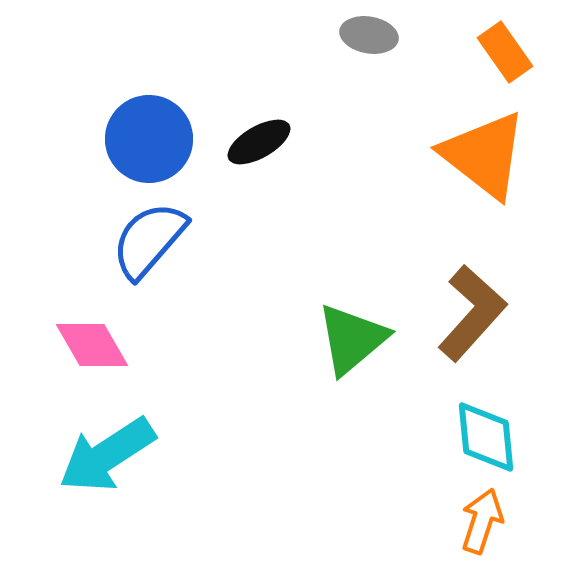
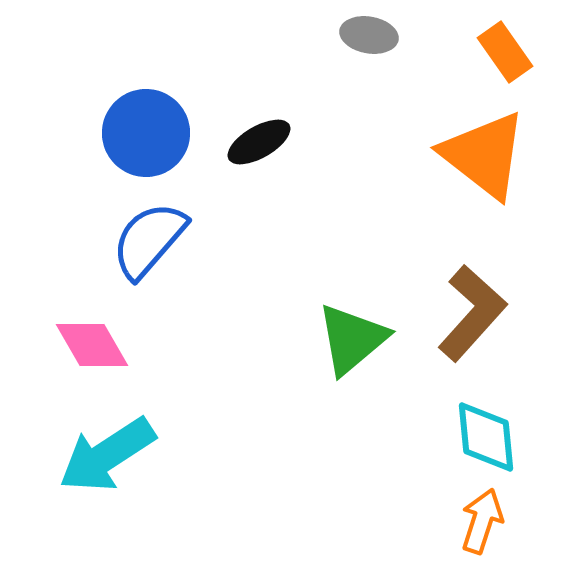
blue circle: moved 3 px left, 6 px up
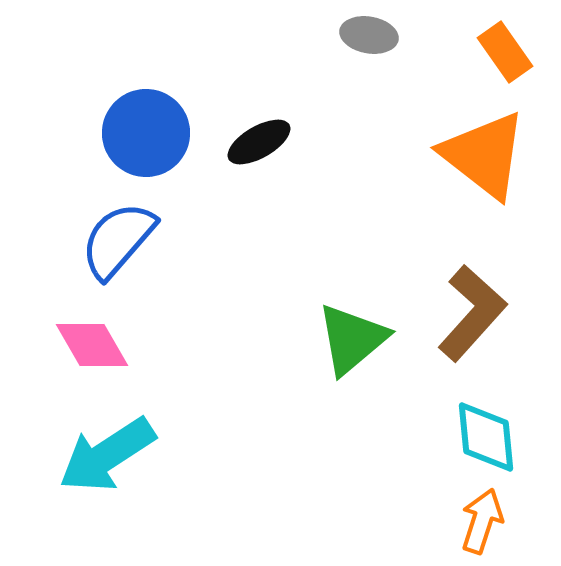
blue semicircle: moved 31 px left
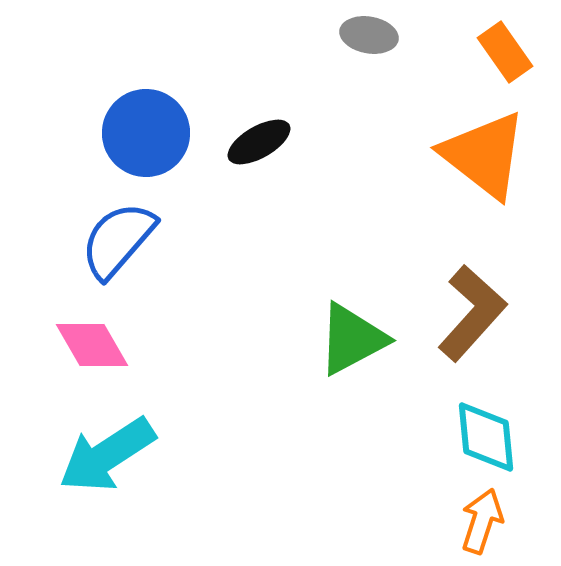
green triangle: rotated 12 degrees clockwise
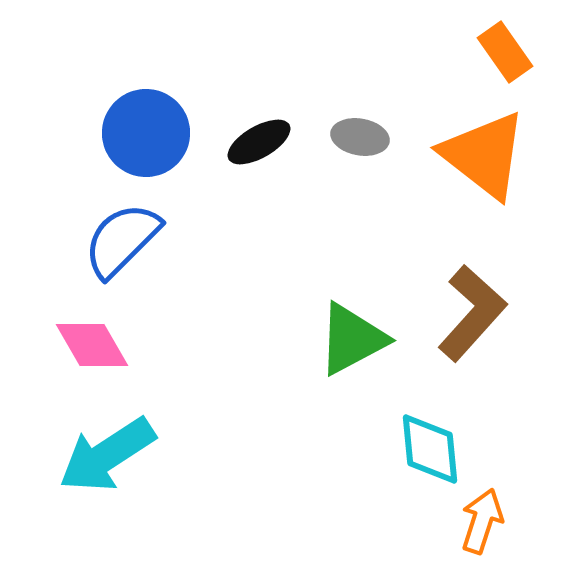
gray ellipse: moved 9 px left, 102 px down
blue semicircle: moved 4 px right; rotated 4 degrees clockwise
cyan diamond: moved 56 px left, 12 px down
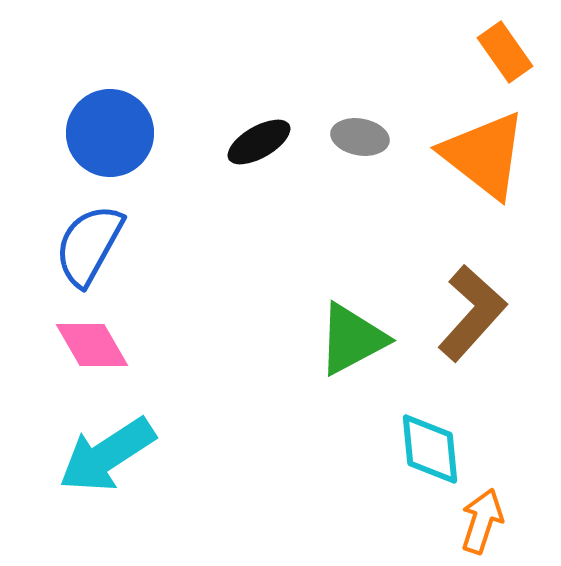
blue circle: moved 36 px left
blue semicircle: moved 33 px left, 5 px down; rotated 16 degrees counterclockwise
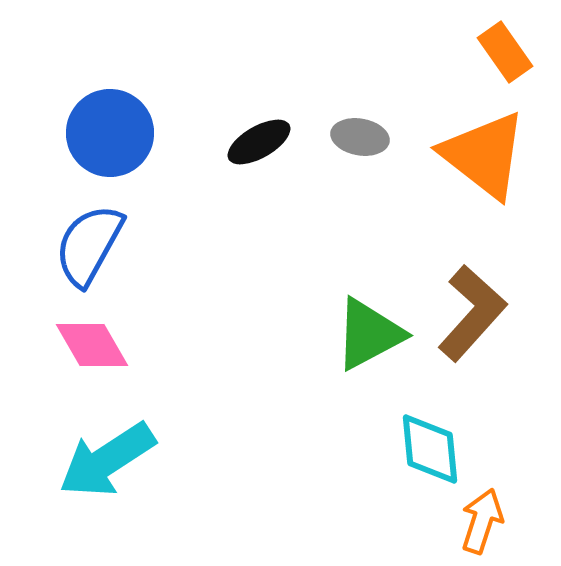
green triangle: moved 17 px right, 5 px up
cyan arrow: moved 5 px down
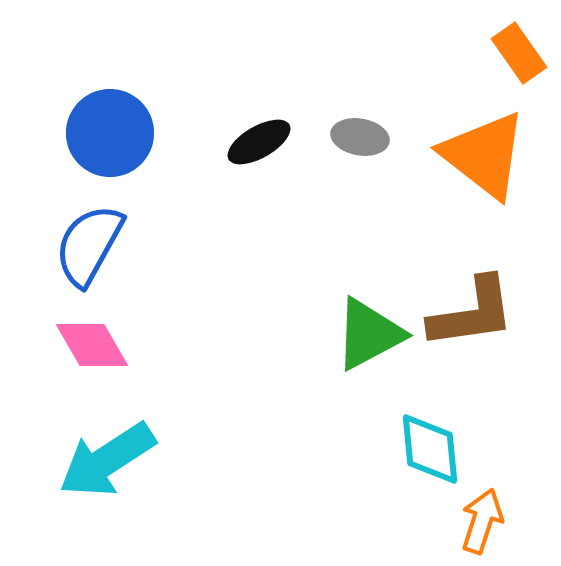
orange rectangle: moved 14 px right, 1 px down
brown L-shape: rotated 40 degrees clockwise
